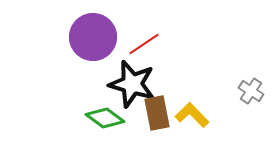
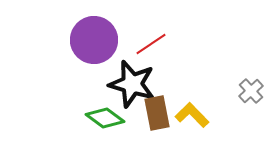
purple circle: moved 1 px right, 3 px down
red line: moved 7 px right
gray cross: rotated 15 degrees clockwise
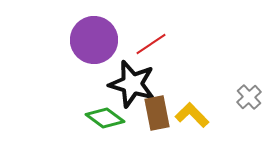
gray cross: moved 2 px left, 6 px down
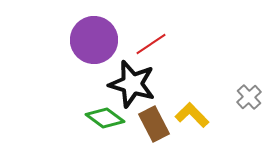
brown rectangle: moved 3 px left, 11 px down; rotated 16 degrees counterclockwise
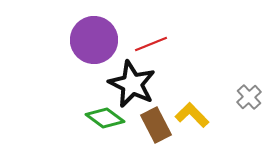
red line: rotated 12 degrees clockwise
black star: rotated 9 degrees clockwise
brown rectangle: moved 2 px right, 1 px down
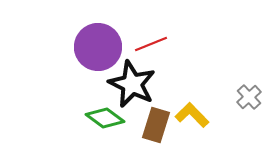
purple circle: moved 4 px right, 7 px down
brown rectangle: rotated 44 degrees clockwise
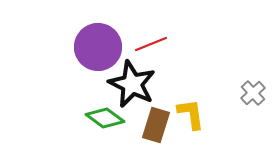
gray cross: moved 4 px right, 4 px up
yellow L-shape: moved 1 px left, 1 px up; rotated 36 degrees clockwise
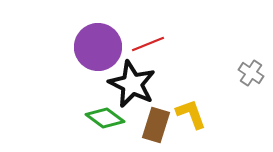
red line: moved 3 px left
gray cross: moved 2 px left, 20 px up; rotated 15 degrees counterclockwise
yellow L-shape: rotated 12 degrees counterclockwise
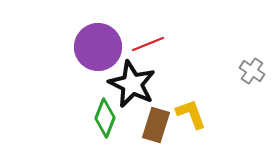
gray cross: moved 1 px right, 2 px up
green diamond: rotated 75 degrees clockwise
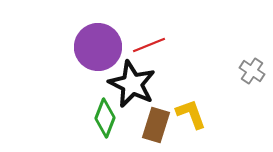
red line: moved 1 px right, 1 px down
